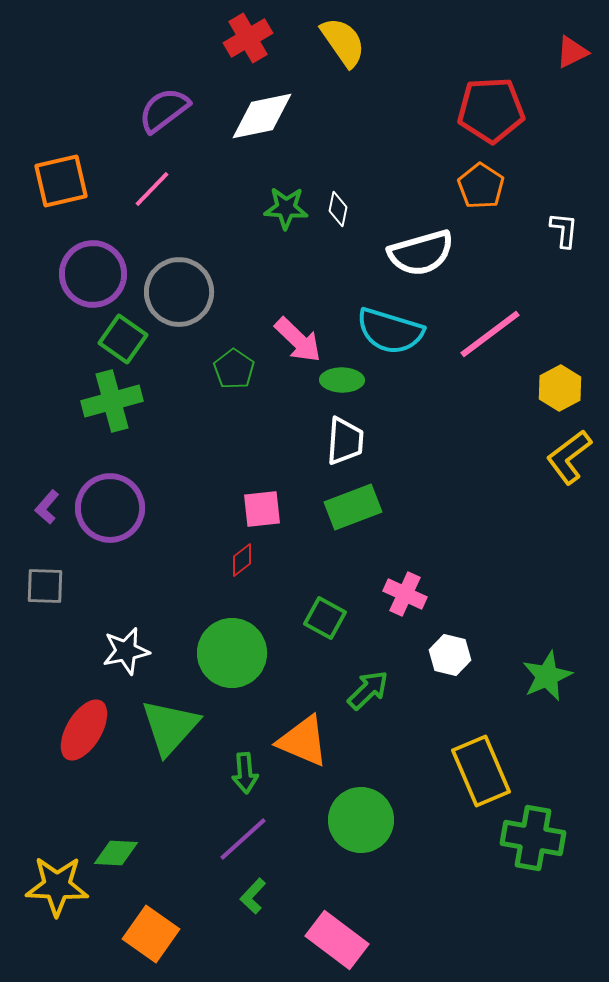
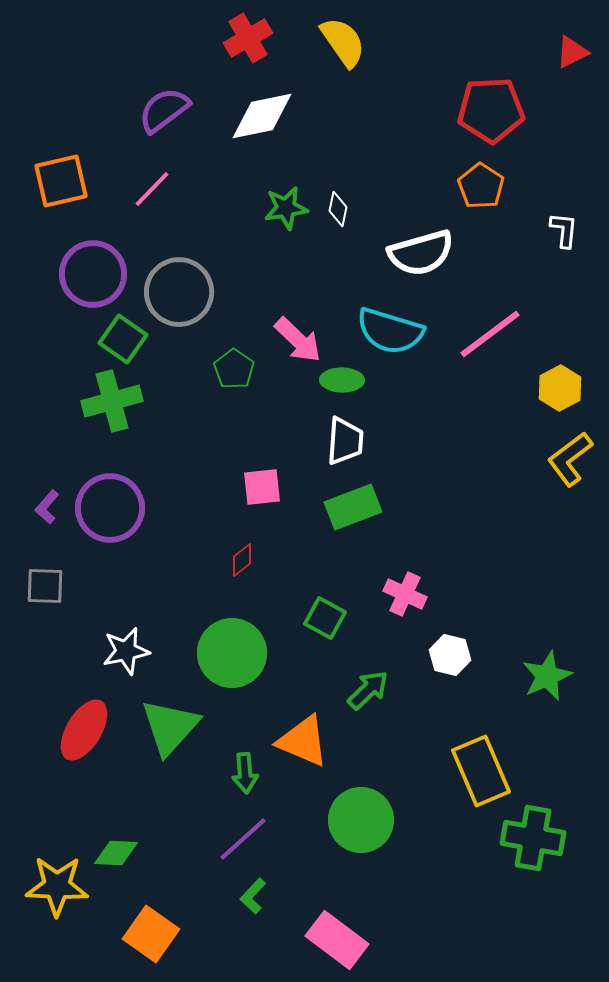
green star at (286, 208): rotated 12 degrees counterclockwise
yellow L-shape at (569, 457): moved 1 px right, 2 px down
pink square at (262, 509): moved 22 px up
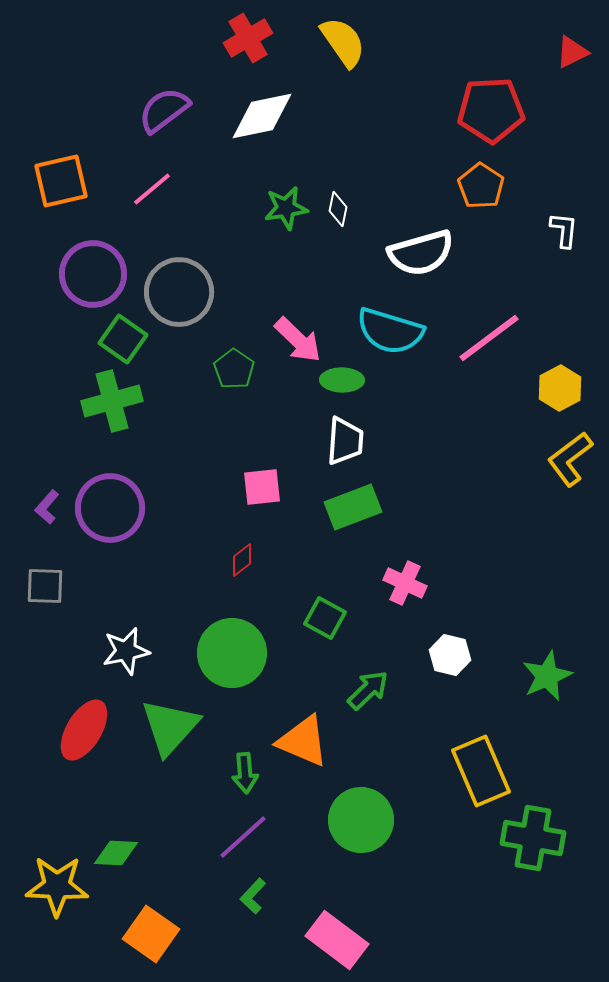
pink line at (152, 189): rotated 6 degrees clockwise
pink line at (490, 334): moved 1 px left, 4 px down
pink cross at (405, 594): moved 11 px up
purple line at (243, 839): moved 2 px up
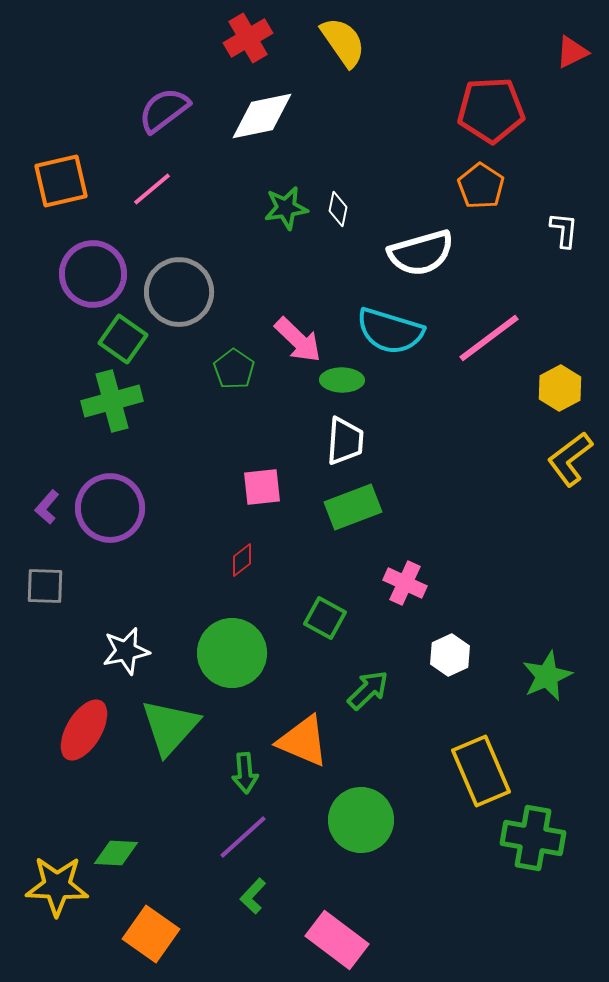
white hexagon at (450, 655): rotated 21 degrees clockwise
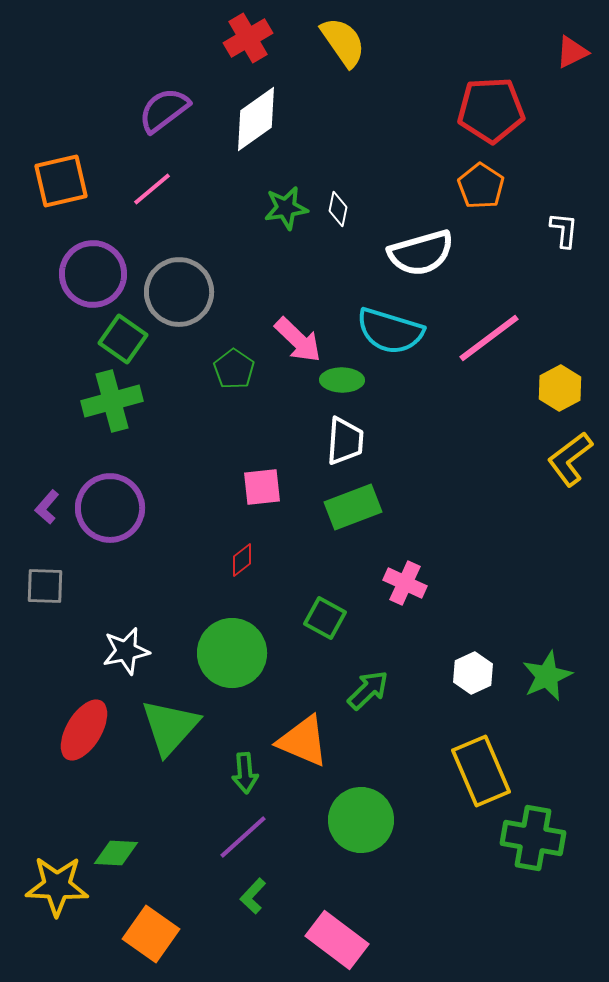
white diamond at (262, 116): moved 6 px left, 3 px down; rotated 24 degrees counterclockwise
white hexagon at (450, 655): moved 23 px right, 18 px down
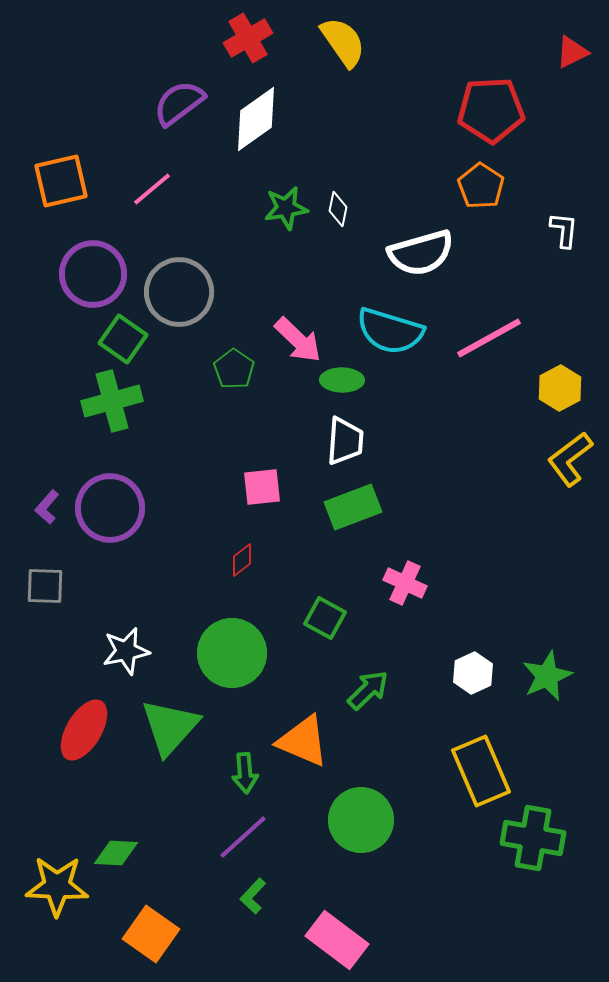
purple semicircle at (164, 110): moved 15 px right, 7 px up
pink line at (489, 338): rotated 8 degrees clockwise
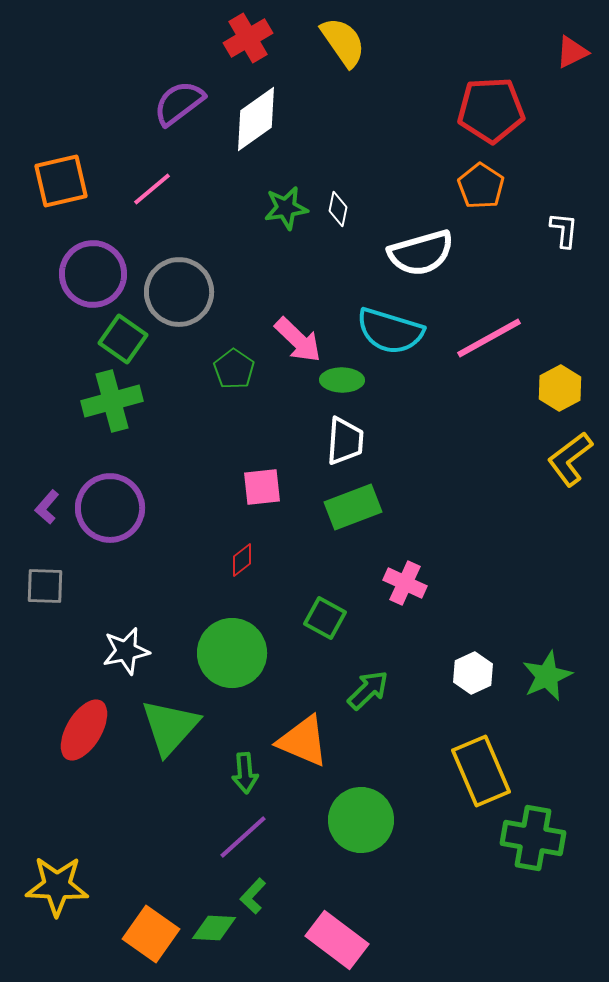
green diamond at (116, 853): moved 98 px right, 75 px down
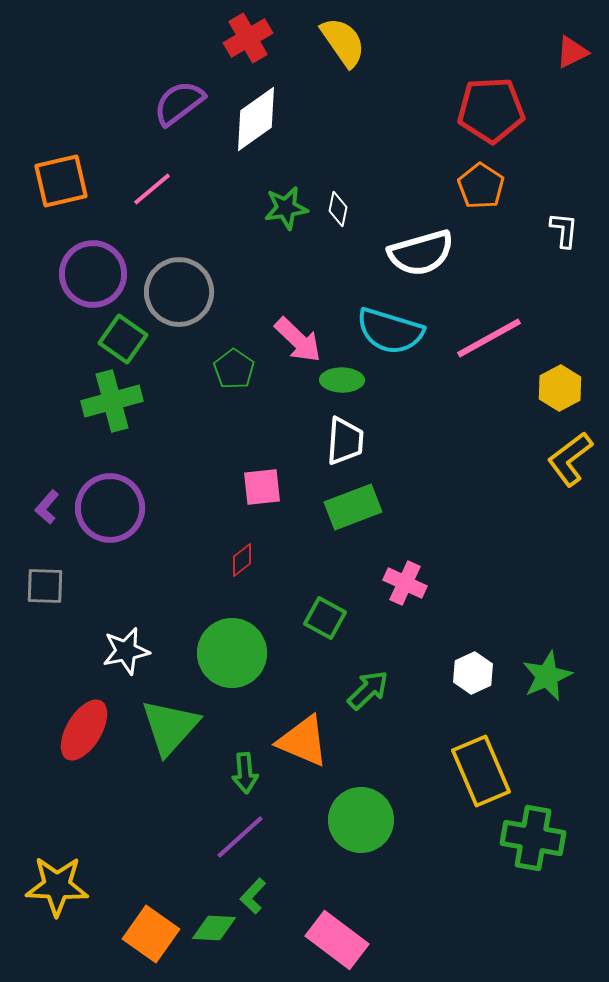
purple line at (243, 837): moved 3 px left
